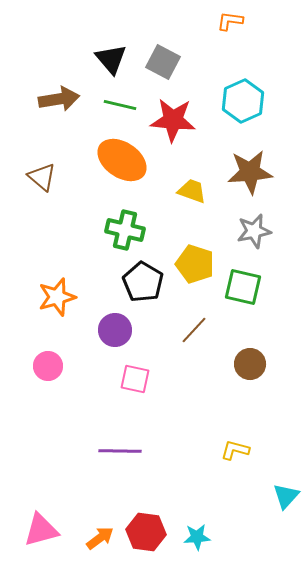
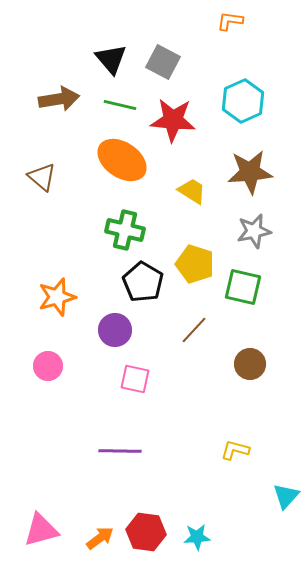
yellow trapezoid: rotated 12 degrees clockwise
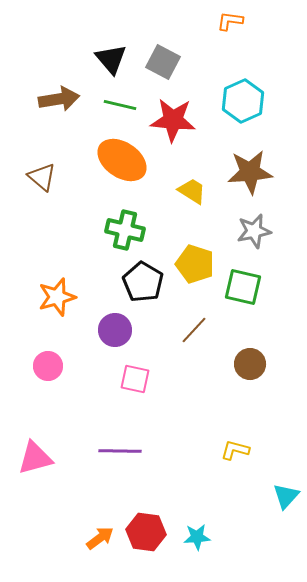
pink triangle: moved 6 px left, 72 px up
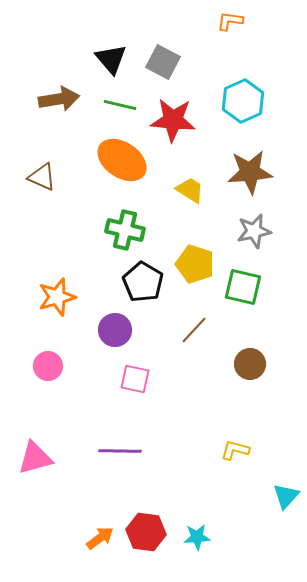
brown triangle: rotated 16 degrees counterclockwise
yellow trapezoid: moved 2 px left, 1 px up
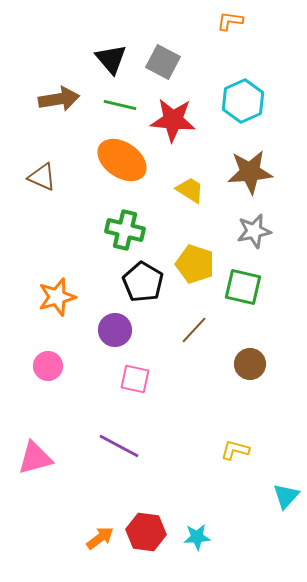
purple line: moved 1 px left, 5 px up; rotated 27 degrees clockwise
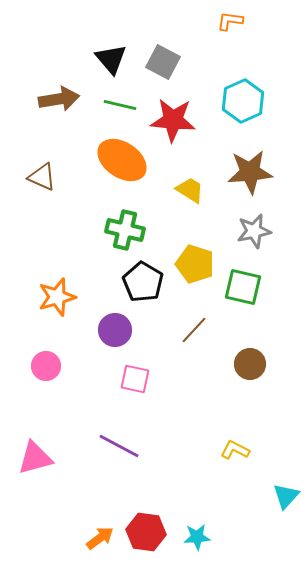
pink circle: moved 2 px left
yellow L-shape: rotated 12 degrees clockwise
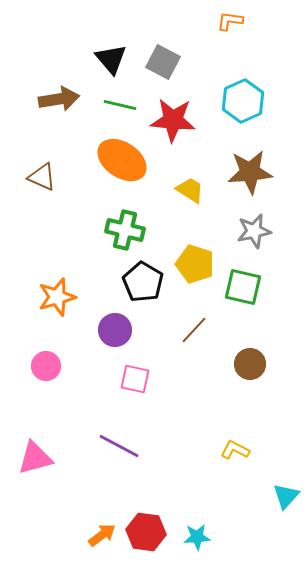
orange arrow: moved 2 px right, 3 px up
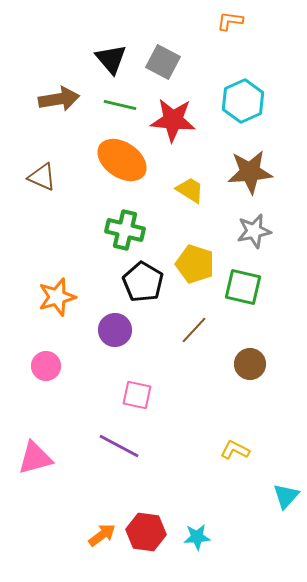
pink square: moved 2 px right, 16 px down
